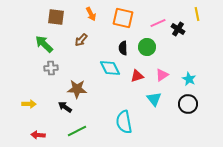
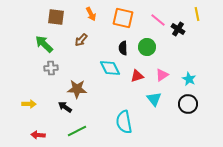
pink line: moved 3 px up; rotated 63 degrees clockwise
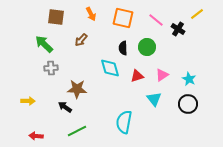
yellow line: rotated 64 degrees clockwise
pink line: moved 2 px left
cyan diamond: rotated 10 degrees clockwise
yellow arrow: moved 1 px left, 3 px up
cyan semicircle: rotated 20 degrees clockwise
red arrow: moved 2 px left, 1 px down
